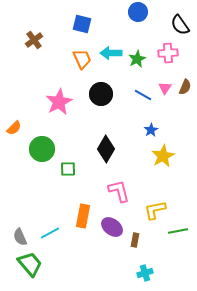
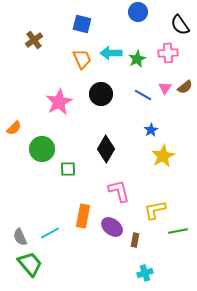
brown semicircle: rotated 28 degrees clockwise
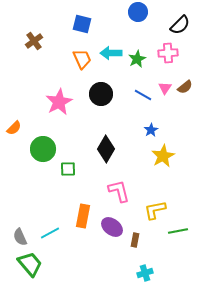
black semicircle: rotated 100 degrees counterclockwise
brown cross: moved 1 px down
green circle: moved 1 px right
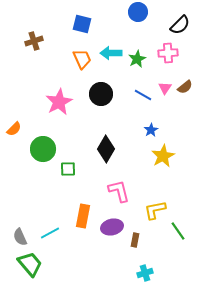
brown cross: rotated 18 degrees clockwise
orange semicircle: moved 1 px down
purple ellipse: rotated 50 degrees counterclockwise
green line: rotated 66 degrees clockwise
